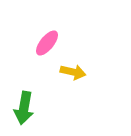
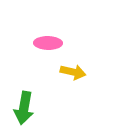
pink ellipse: moved 1 px right; rotated 52 degrees clockwise
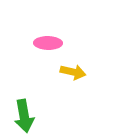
green arrow: moved 8 px down; rotated 20 degrees counterclockwise
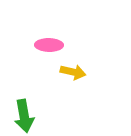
pink ellipse: moved 1 px right, 2 px down
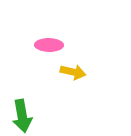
green arrow: moved 2 px left
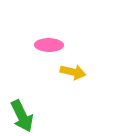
green arrow: rotated 16 degrees counterclockwise
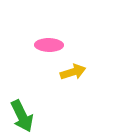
yellow arrow: rotated 30 degrees counterclockwise
